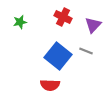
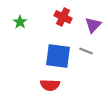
green star: rotated 24 degrees counterclockwise
blue square: rotated 32 degrees counterclockwise
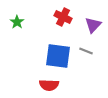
green star: moved 3 px left
red semicircle: moved 1 px left
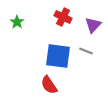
red semicircle: rotated 54 degrees clockwise
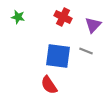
green star: moved 1 px right, 5 px up; rotated 24 degrees counterclockwise
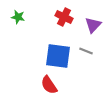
red cross: moved 1 px right
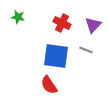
red cross: moved 2 px left, 6 px down
gray line: moved 1 px up
blue square: moved 2 px left
